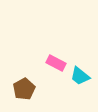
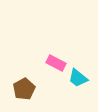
cyan trapezoid: moved 2 px left, 2 px down
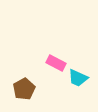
cyan trapezoid: rotated 15 degrees counterclockwise
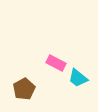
cyan trapezoid: rotated 15 degrees clockwise
